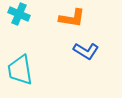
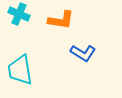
orange L-shape: moved 11 px left, 2 px down
blue L-shape: moved 3 px left, 2 px down
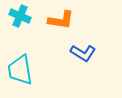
cyan cross: moved 1 px right, 2 px down
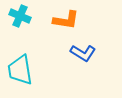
orange L-shape: moved 5 px right
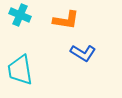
cyan cross: moved 1 px up
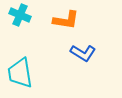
cyan trapezoid: moved 3 px down
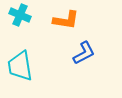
blue L-shape: moved 1 px right; rotated 60 degrees counterclockwise
cyan trapezoid: moved 7 px up
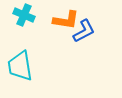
cyan cross: moved 4 px right
blue L-shape: moved 22 px up
